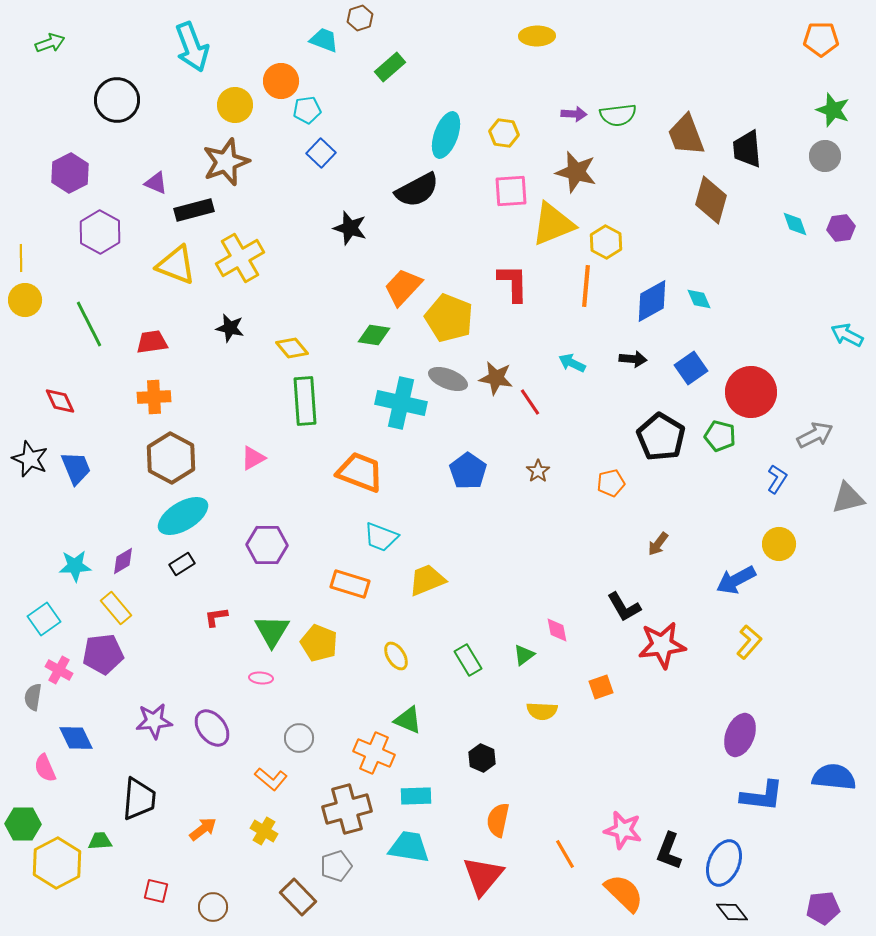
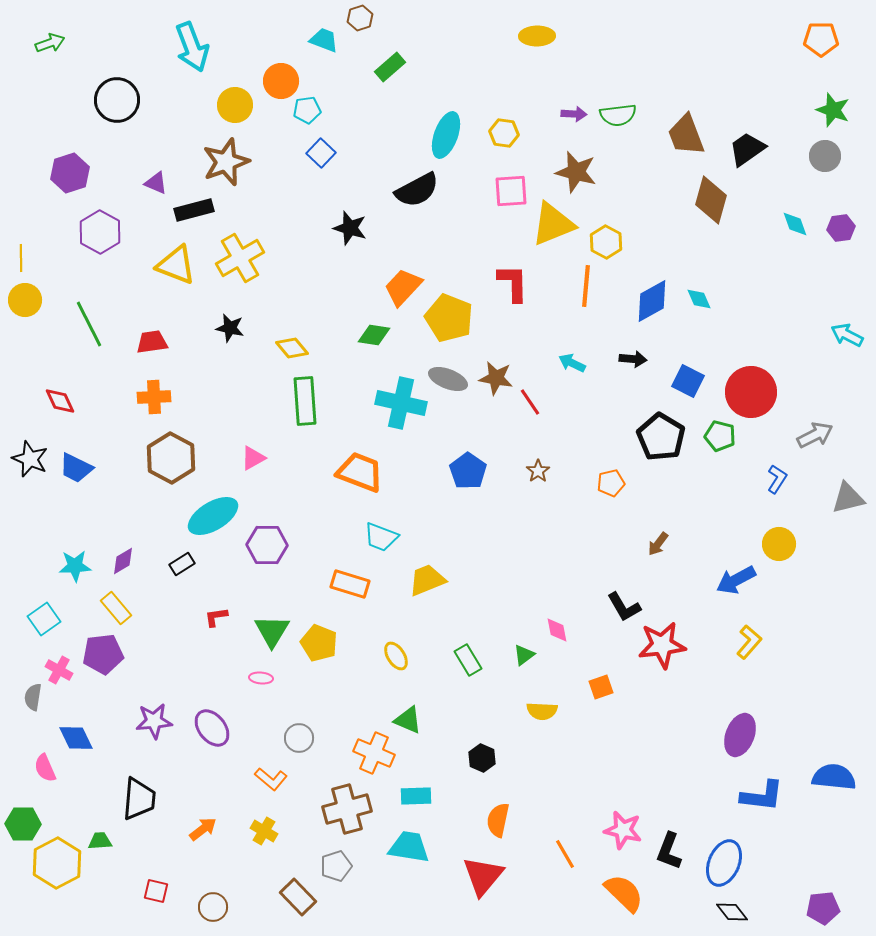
black trapezoid at (747, 149): rotated 60 degrees clockwise
purple hexagon at (70, 173): rotated 9 degrees clockwise
blue square at (691, 368): moved 3 px left, 13 px down; rotated 28 degrees counterclockwise
blue trapezoid at (76, 468): rotated 138 degrees clockwise
cyan ellipse at (183, 516): moved 30 px right
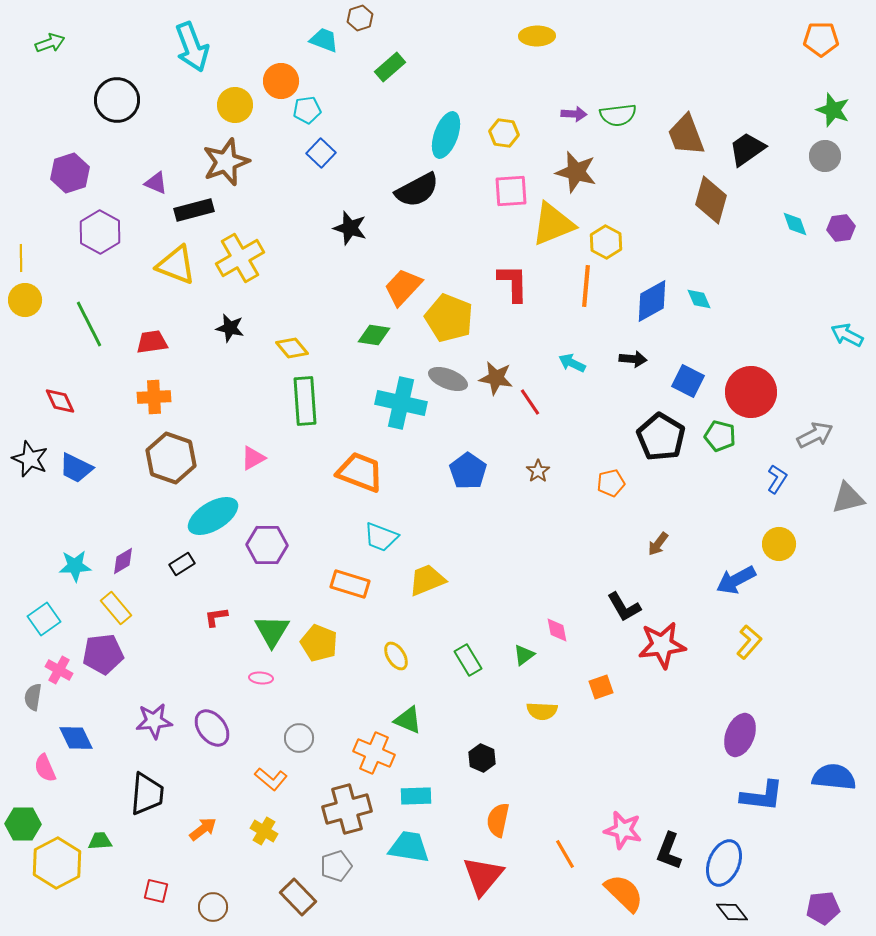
brown hexagon at (171, 458): rotated 9 degrees counterclockwise
black trapezoid at (139, 799): moved 8 px right, 5 px up
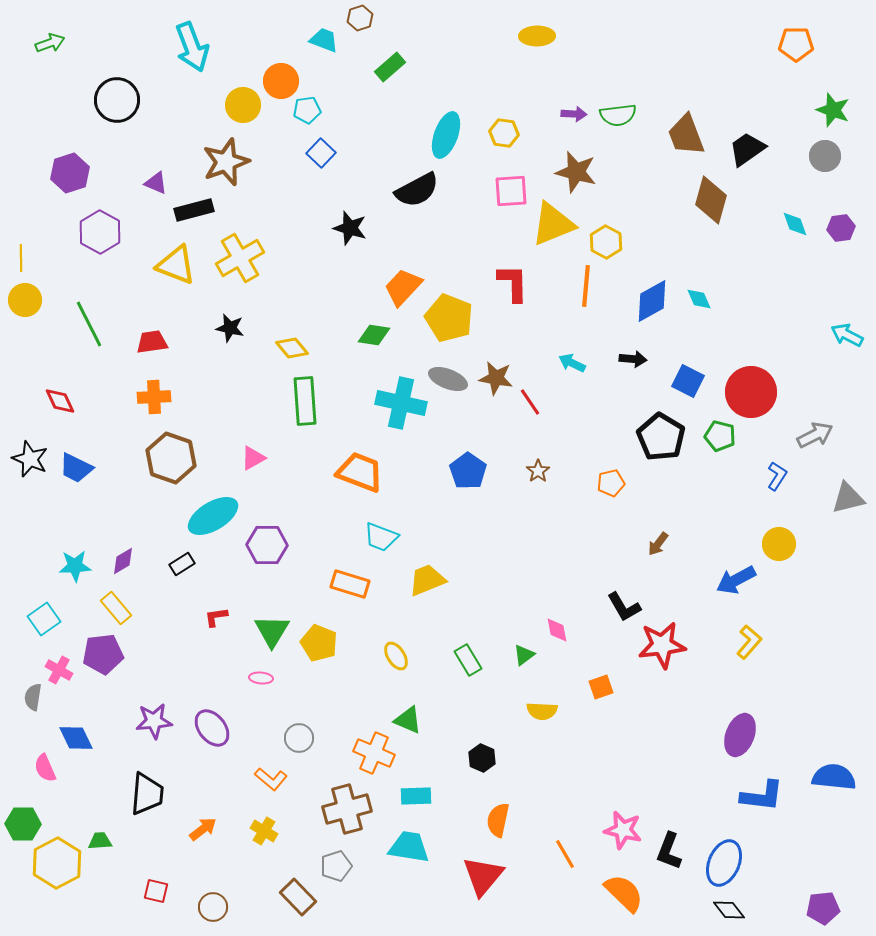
orange pentagon at (821, 39): moved 25 px left, 5 px down
yellow circle at (235, 105): moved 8 px right
blue L-shape at (777, 479): moved 3 px up
black diamond at (732, 912): moved 3 px left, 2 px up
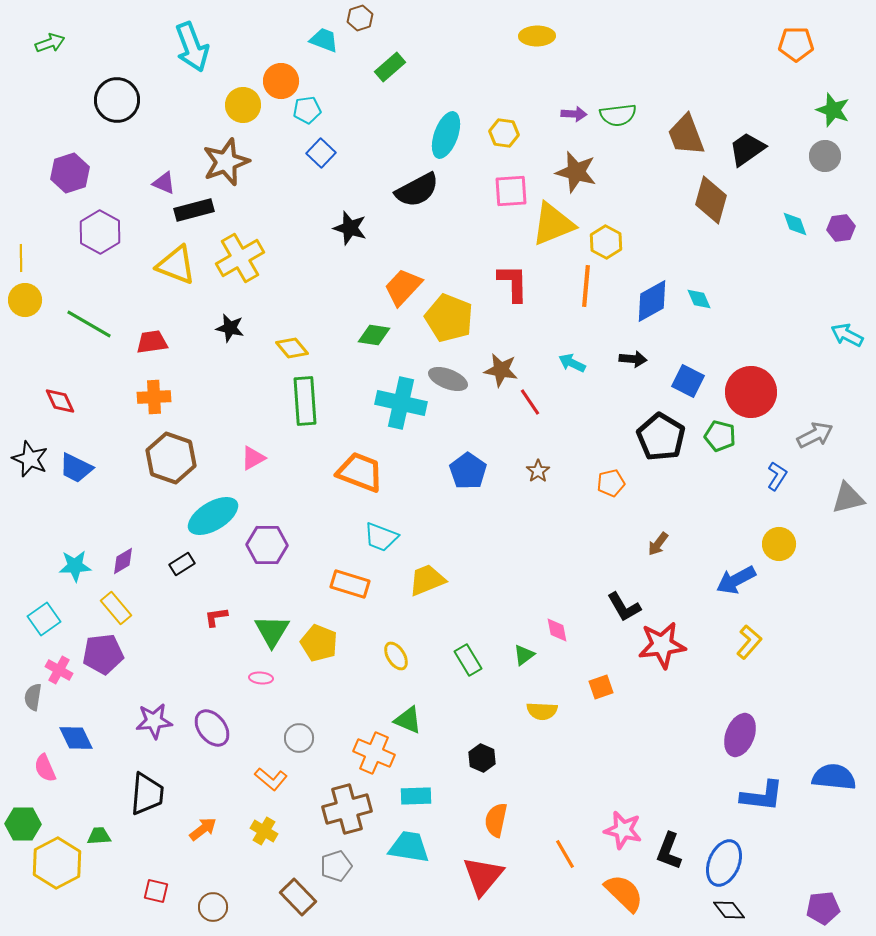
purple triangle at (156, 183): moved 8 px right
green line at (89, 324): rotated 33 degrees counterclockwise
brown star at (496, 378): moved 5 px right, 8 px up
orange semicircle at (498, 820): moved 2 px left
green trapezoid at (100, 841): moved 1 px left, 5 px up
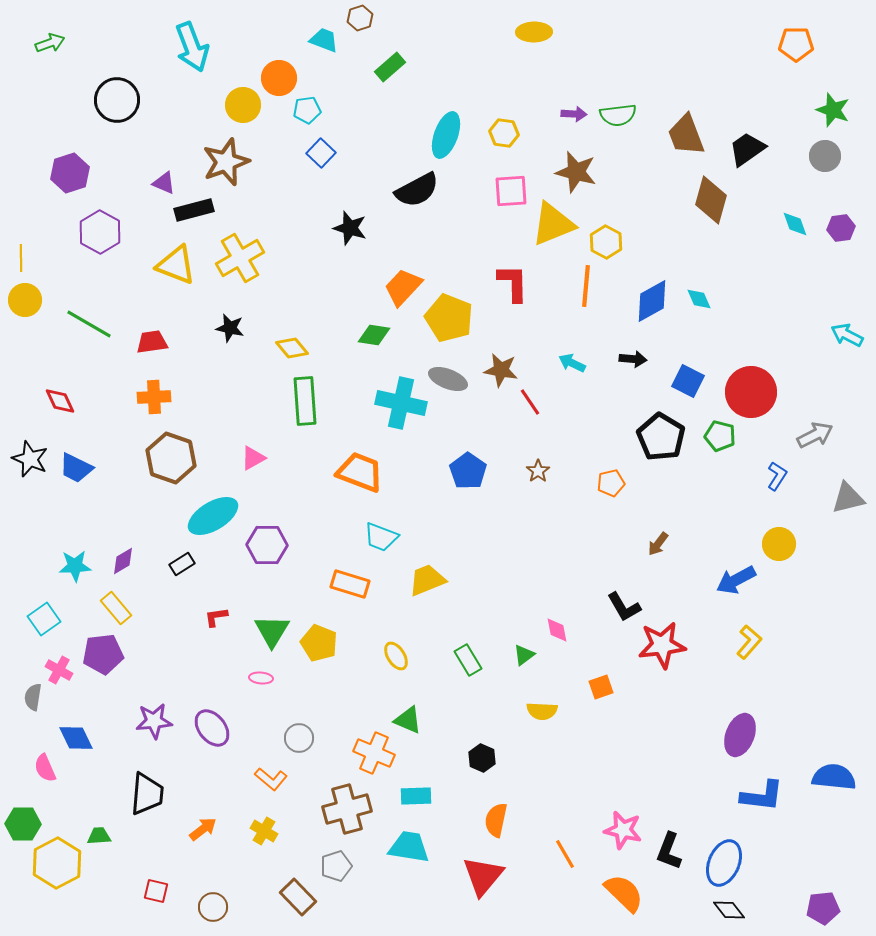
yellow ellipse at (537, 36): moved 3 px left, 4 px up
orange circle at (281, 81): moved 2 px left, 3 px up
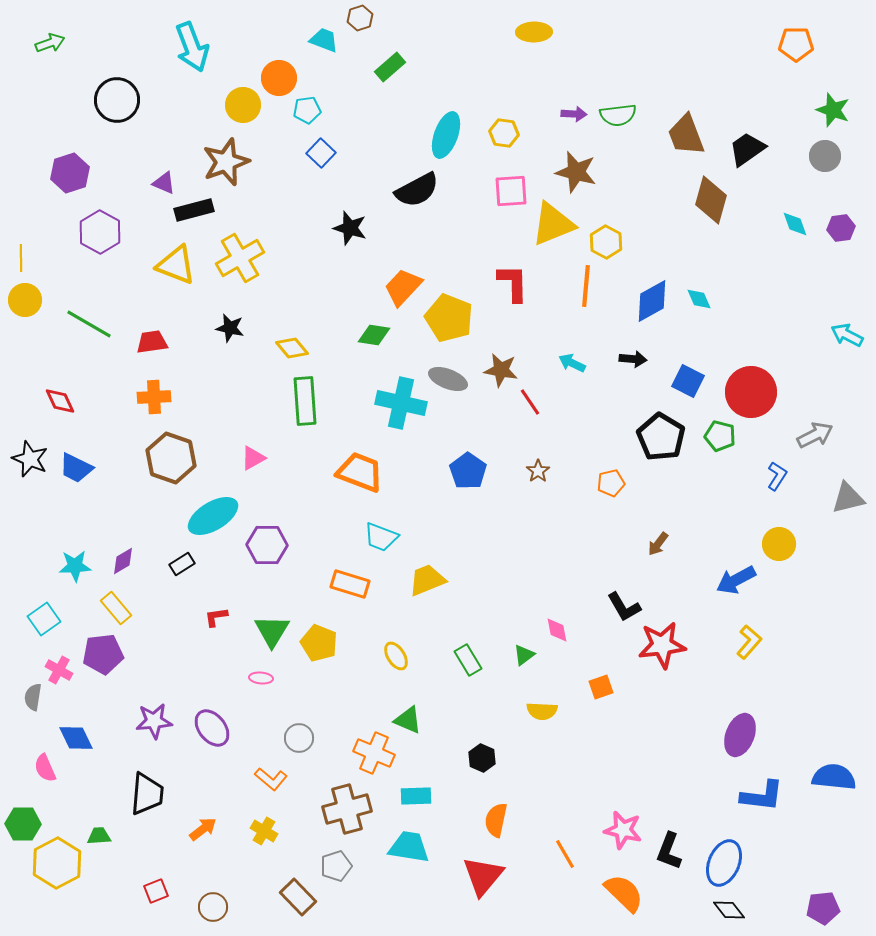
red square at (156, 891): rotated 35 degrees counterclockwise
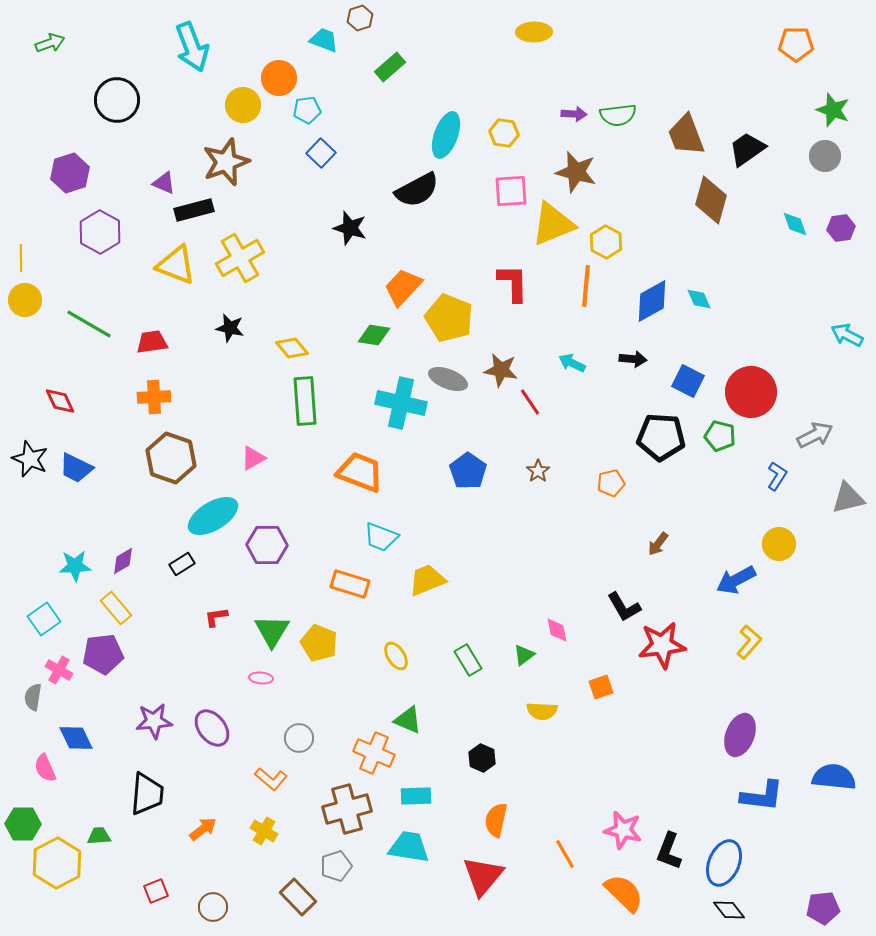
black pentagon at (661, 437): rotated 27 degrees counterclockwise
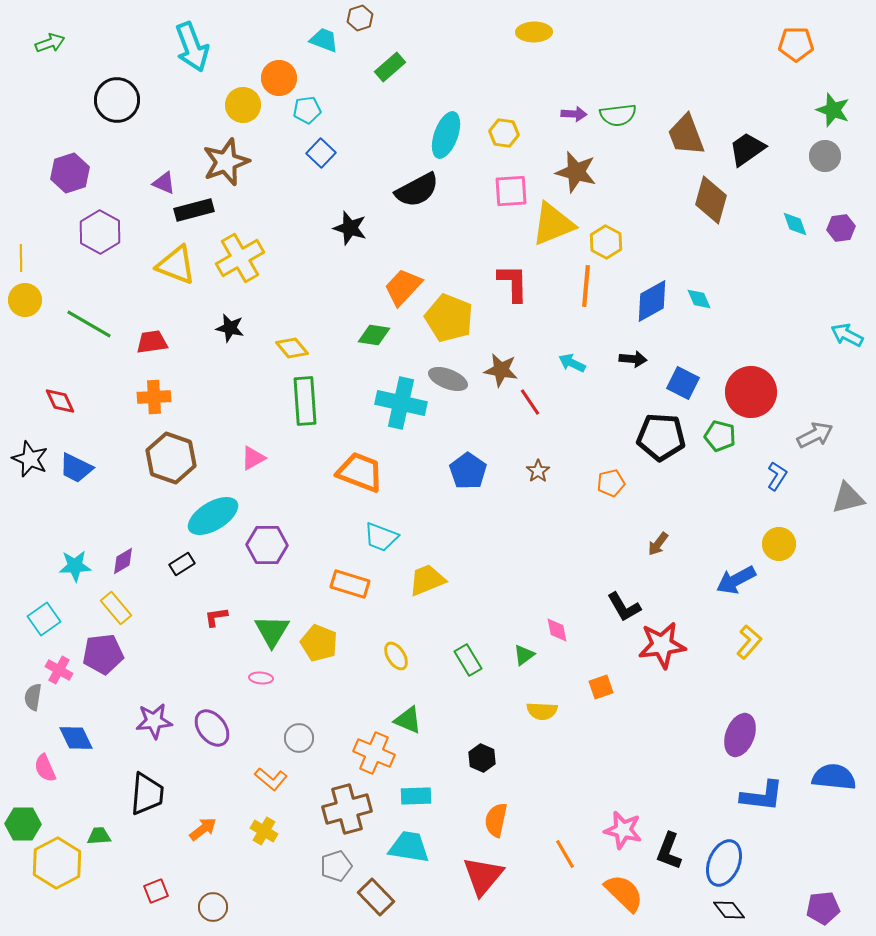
blue square at (688, 381): moved 5 px left, 2 px down
brown rectangle at (298, 897): moved 78 px right
